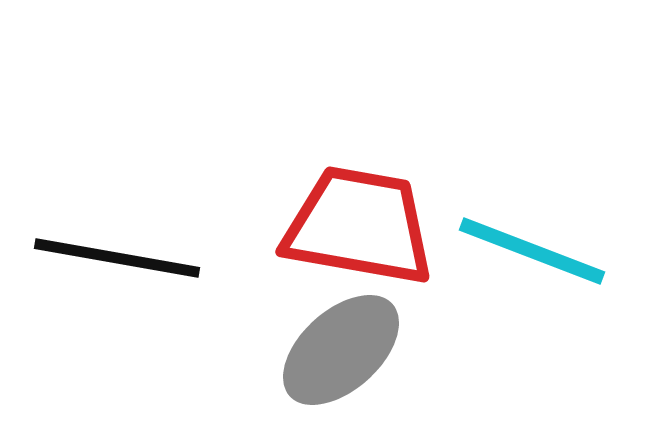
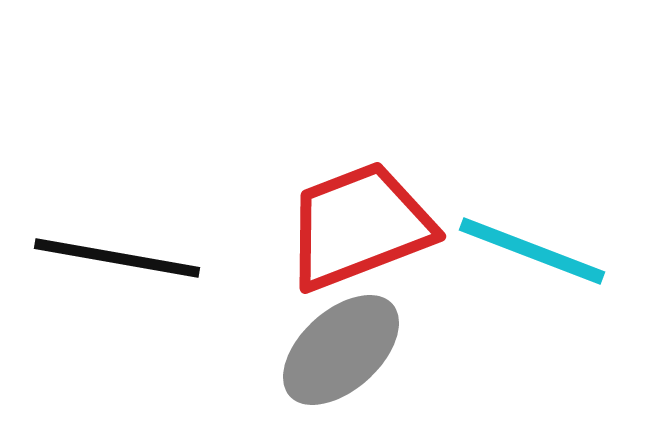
red trapezoid: rotated 31 degrees counterclockwise
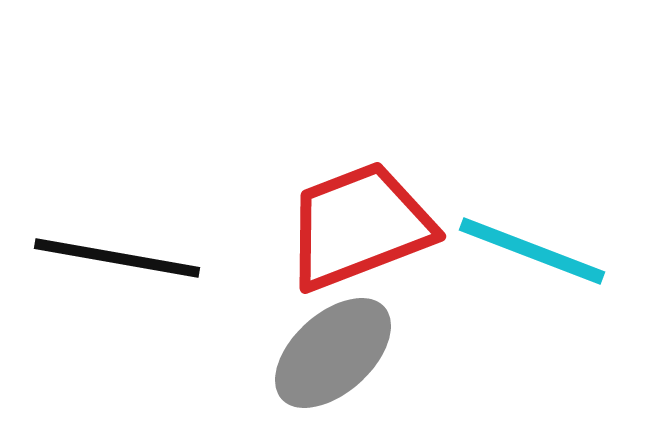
gray ellipse: moved 8 px left, 3 px down
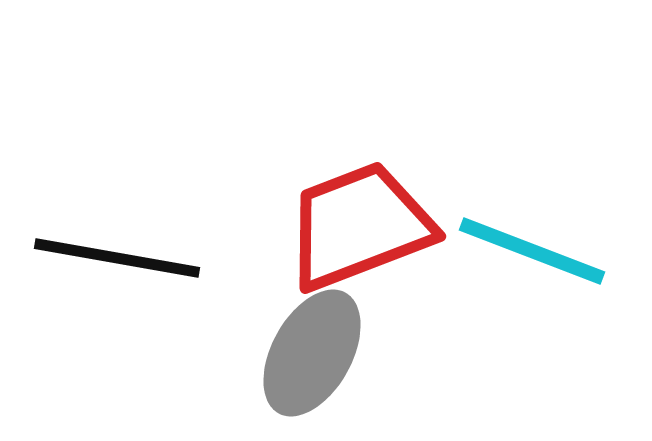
gray ellipse: moved 21 px left; rotated 19 degrees counterclockwise
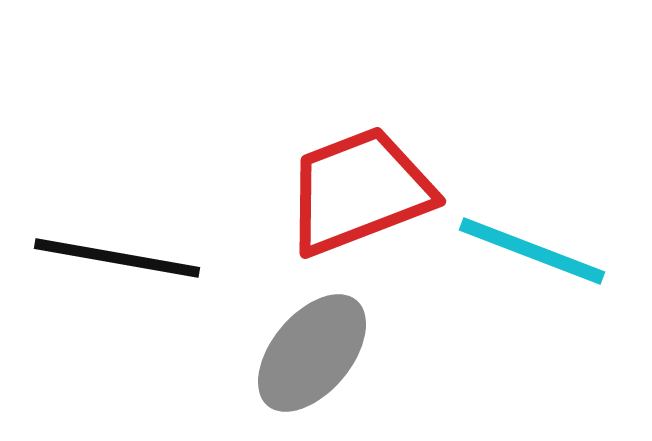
red trapezoid: moved 35 px up
gray ellipse: rotated 11 degrees clockwise
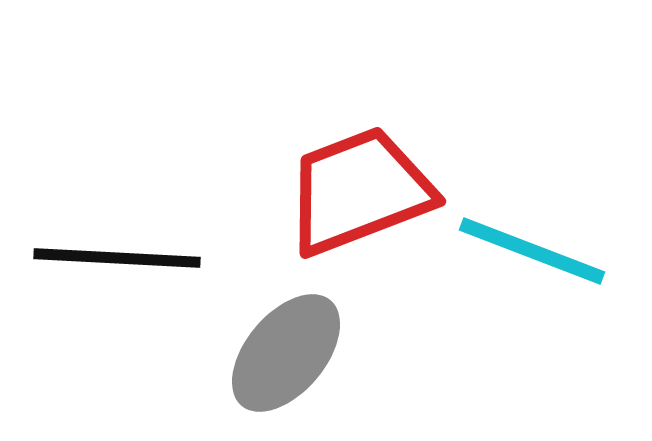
black line: rotated 7 degrees counterclockwise
gray ellipse: moved 26 px left
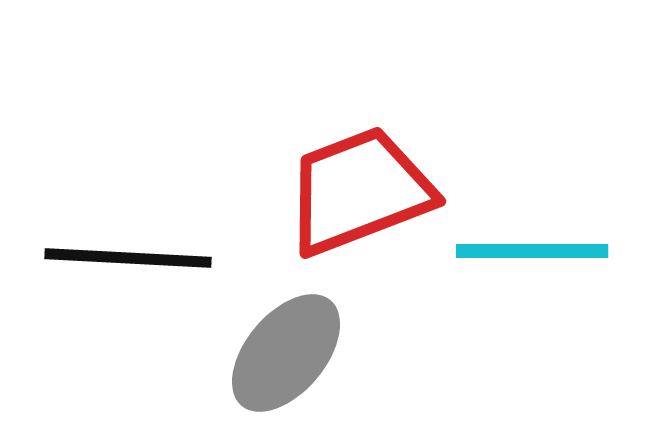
cyan line: rotated 21 degrees counterclockwise
black line: moved 11 px right
